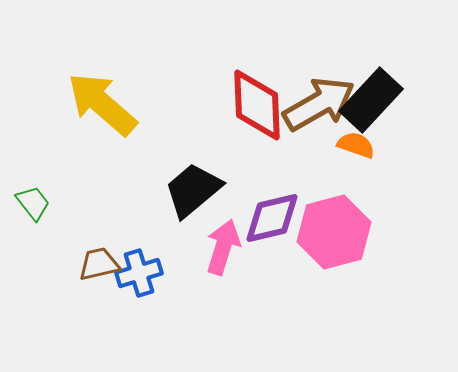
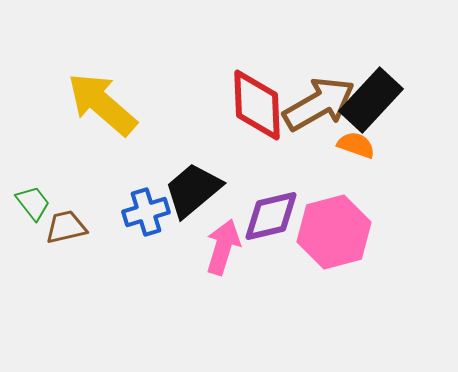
purple diamond: moved 1 px left, 2 px up
brown trapezoid: moved 33 px left, 37 px up
blue cross: moved 7 px right, 61 px up
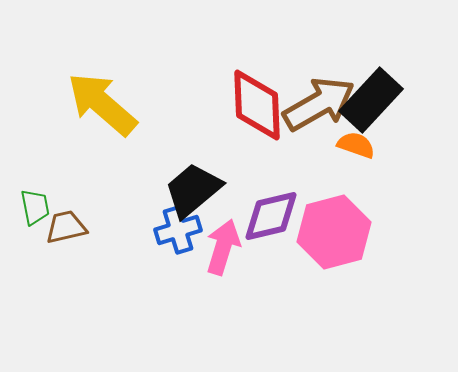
green trapezoid: moved 2 px right, 4 px down; rotated 27 degrees clockwise
blue cross: moved 32 px right, 18 px down
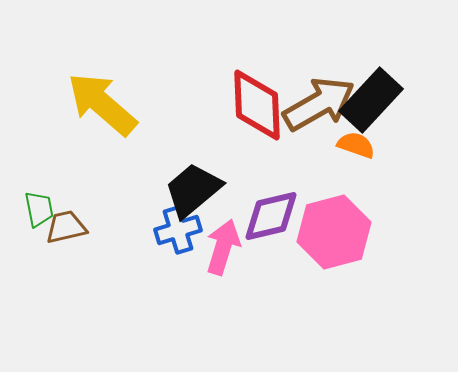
green trapezoid: moved 4 px right, 2 px down
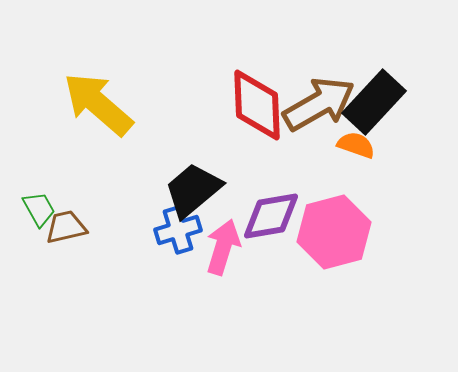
black rectangle: moved 3 px right, 2 px down
yellow arrow: moved 4 px left
green trapezoid: rotated 18 degrees counterclockwise
purple diamond: rotated 4 degrees clockwise
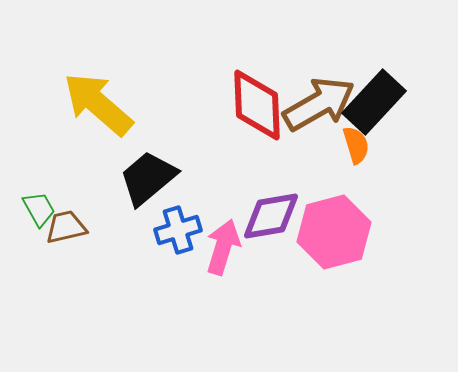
orange semicircle: rotated 54 degrees clockwise
black trapezoid: moved 45 px left, 12 px up
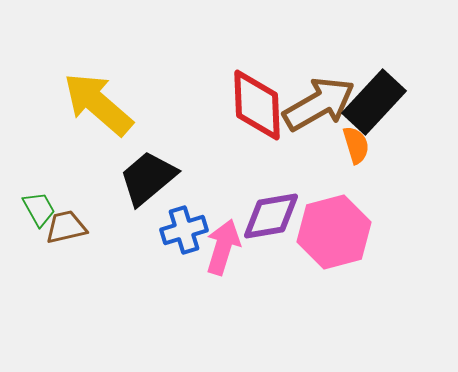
blue cross: moved 6 px right
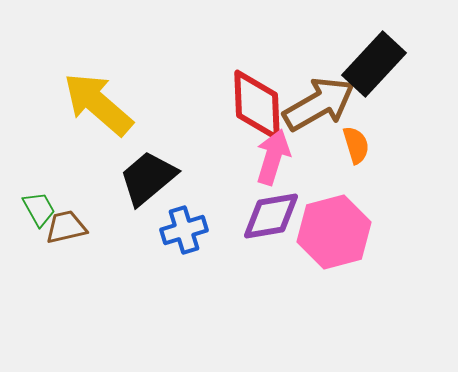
black rectangle: moved 38 px up
pink arrow: moved 50 px right, 90 px up
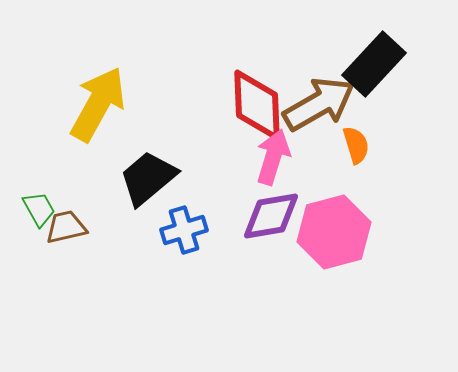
yellow arrow: rotated 78 degrees clockwise
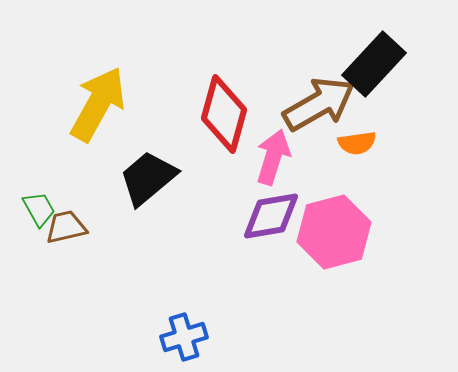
red diamond: moved 33 px left, 9 px down; rotated 18 degrees clockwise
orange semicircle: moved 1 px right, 2 px up; rotated 99 degrees clockwise
blue cross: moved 107 px down
